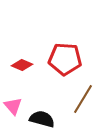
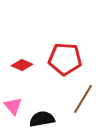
black semicircle: rotated 25 degrees counterclockwise
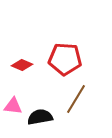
brown line: moved 7 px left
pink triangle: rotated 42 degrees counterclockwise
black semicircle: moved 2 px left, 2 px up
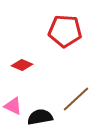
red pentagon: moved 28 px up
brown line: rotated 16 degrees clockwise
pink triangle: rotated 18 degrees clockwise
